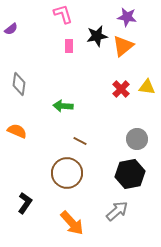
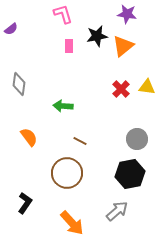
purple star: moved 3 px up
orange semicircle: moved 12 px right, 6 px down; rotated 30 degrees clockwise
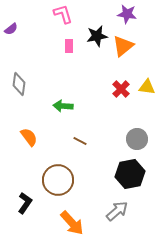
brown circle: moved 9 px left, 7 px down
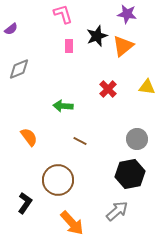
black star: rotated 10 degrees counterclockwise
gray diamond: moved 15 px up; rotated 60 degrees clockwise
red cross: moved 13 px left
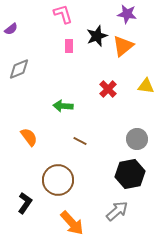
yellow triangle: moved 1 px left, 1 px up
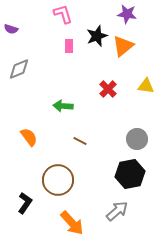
purple semicircle: rotated 56 degrees clockwise
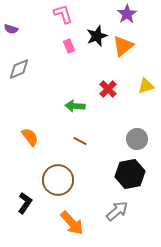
purple star: rotated 30 degrees clockwise
pink rectangle: rotated 24 degrees counterclockwise
yellow triangle: rotated 24 degrees counterclockwise
green arrow: moved 12 px right
orange semicircle: moved 1 px right
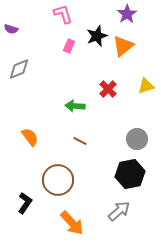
pink rectangle: rotated 48 degrees clockwise
gray arrow: moved 2 px right
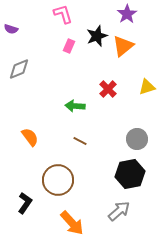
yellow triangle: moved 1 px right, 1 px down
